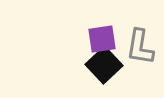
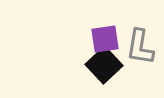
purple square: moved 3 px right
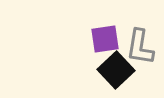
black square: moved 12 px right, 5 px down
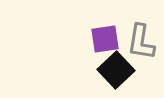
gray L-shape: moved 1 px right, 5 px up
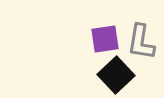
black square: moved 5 px down
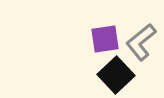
gray L-shape: rotated 42 degrees clockwise
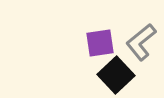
purple square: moved 5 px left, 4 px down
